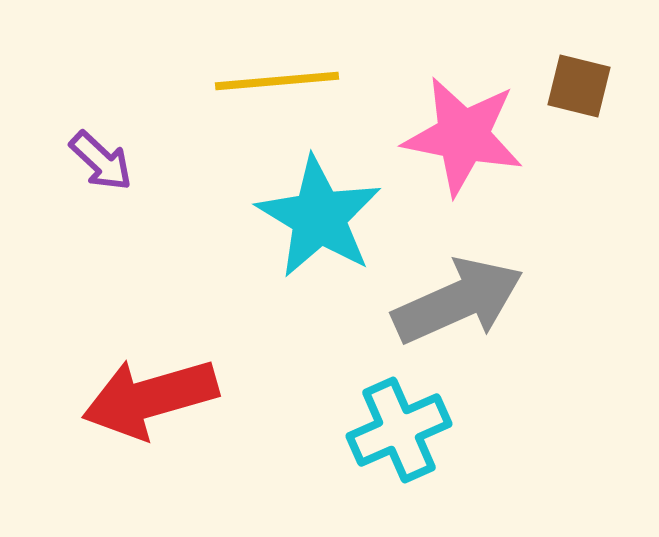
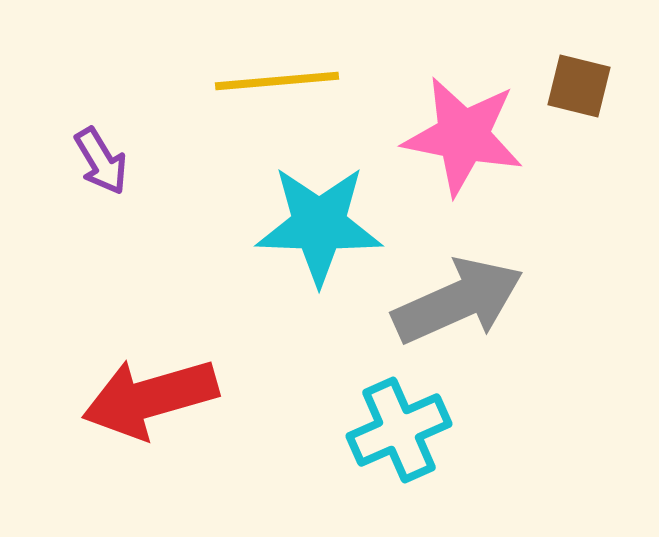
purple arrow: rotated 16 degrees clockwise
cyan star: moved 8 px down; rotated 29 degrees counterclockwise
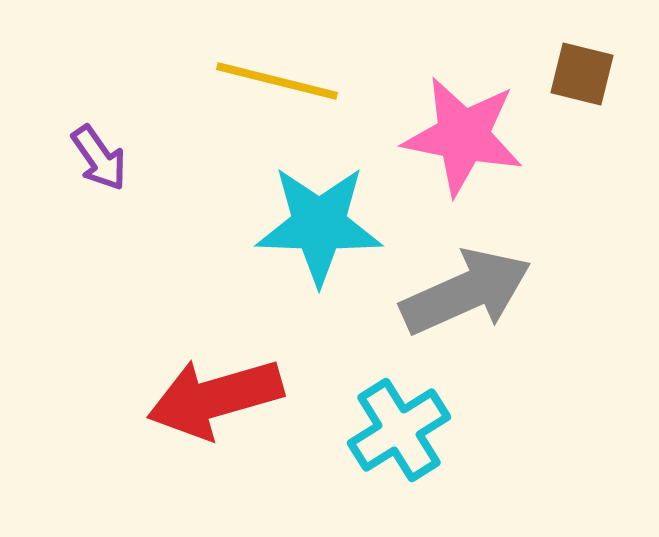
yellow line: rotated 19 degrees clockwise
brown square: moved 3 px right, 12 px up
purple arrow: moved 2 px left, 3 px up; rotated 4 degrees counterclockwise
gray arrow: moved 8 px right, 9 px up
red arrow: moved 65 px right
cyan cross: rotated 8 degrees counterclockwise
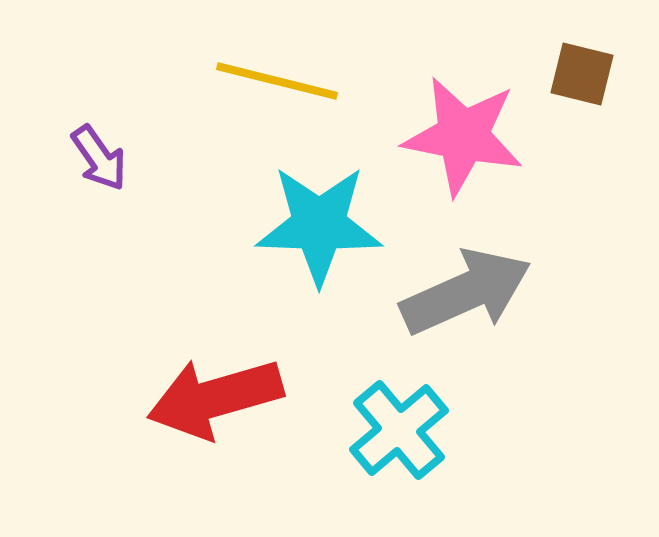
cyan cross: rotated 8 degrees counterclockwise
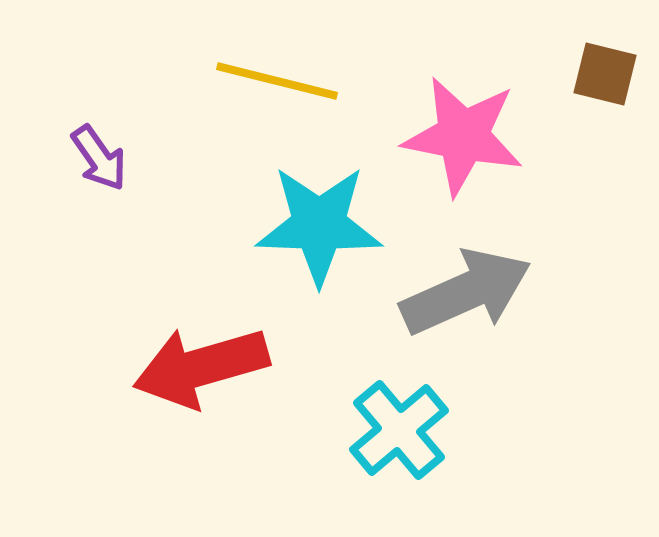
brown square: moved 23 px right
red arrow: moved 14 px left, 31 px up
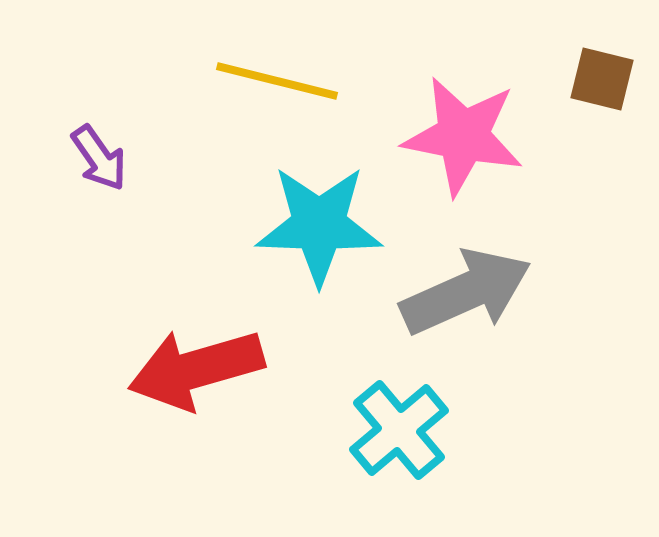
brown square: moved 3 px left, 5 px down
red arrow: moved 5 px left, 2 px down
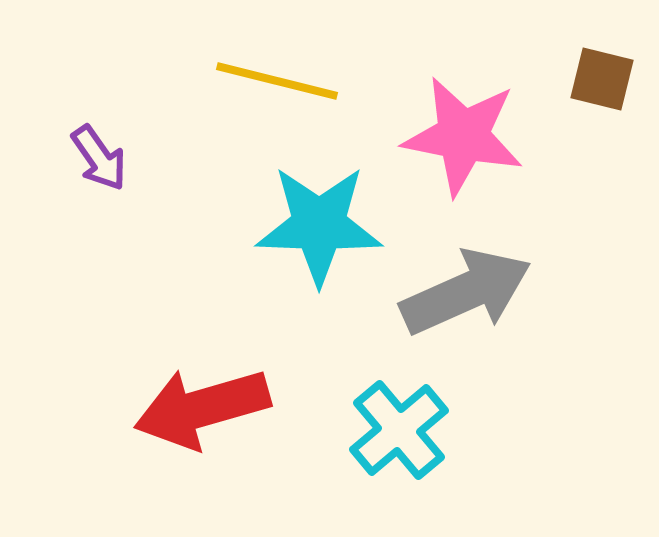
red arrow: moved 6 px right, 39 px down
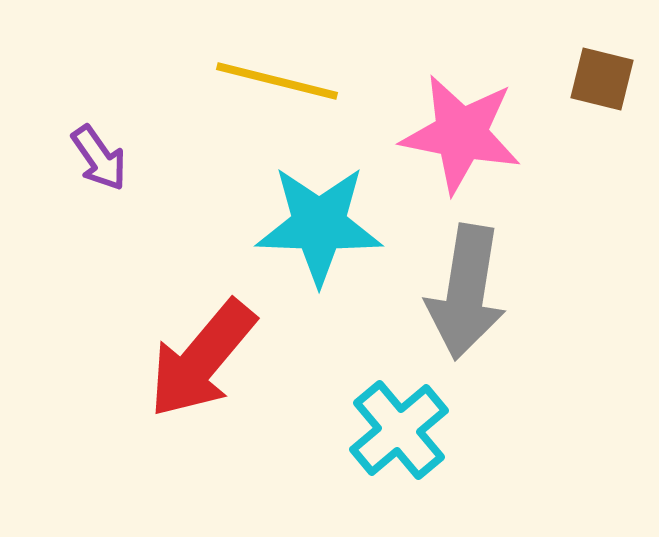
pink star: moved 2 px left, 2 px up
gray arrow: rotated 123 degrees clockwise
red arrow: moved 49 px up; rotated 34 degrees counterclockwise
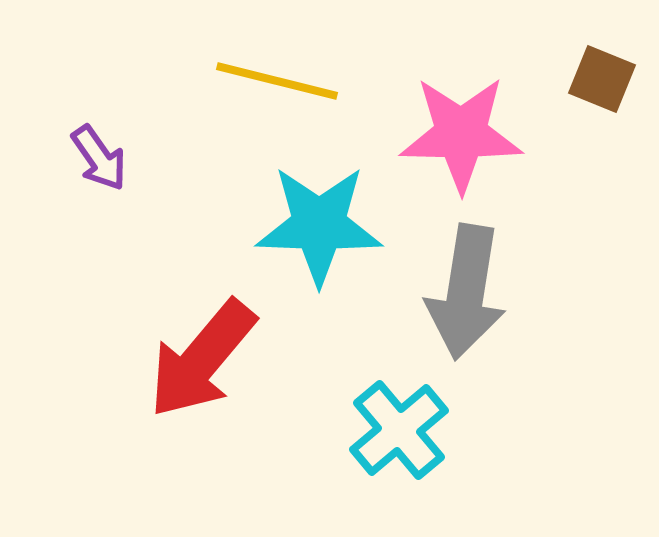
brown square: rotated 8 degrees clockwise
pink star: rotated 10 degrees counterclockwise
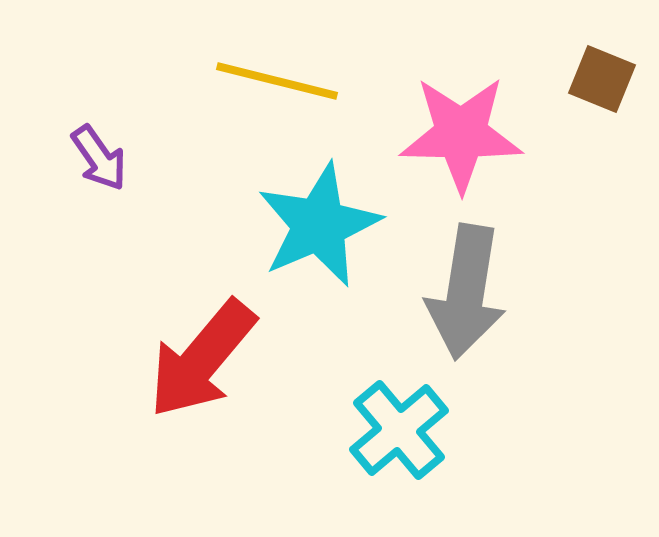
cyan star: rotated 25 degrees counterclockwise
